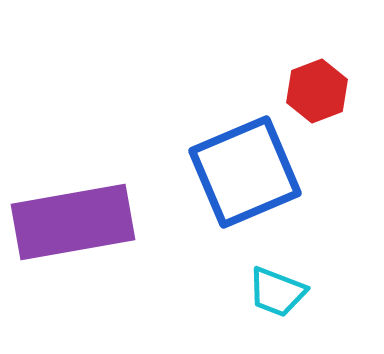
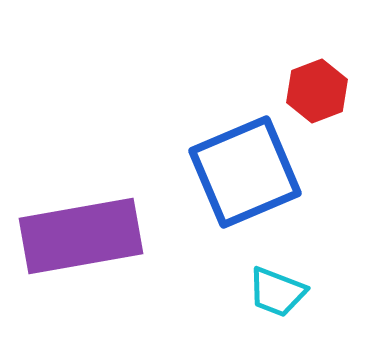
purple rectangle: moved 8 px right, 14 px down
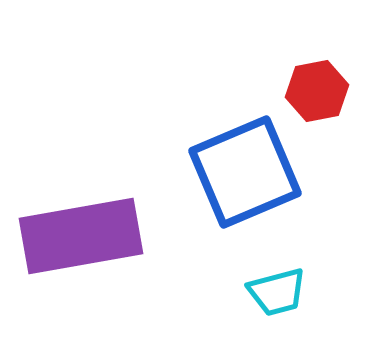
red hexagon: rotated 10 degrees clockwise
cyan trapezoid: rotated 36 degrees counterclockwise
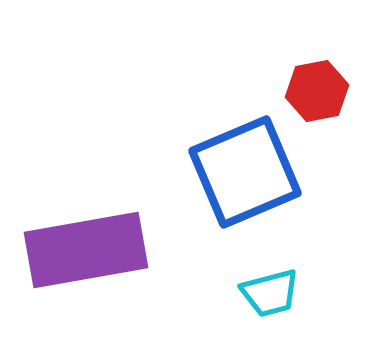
purple rectangle: moved 5 px right, 14 px down
cyan trapezoid: moved 7 px left, 1 px down
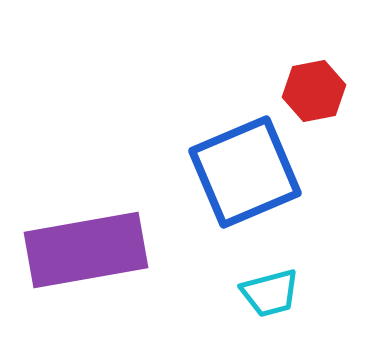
red hexagon: moved 3 px left
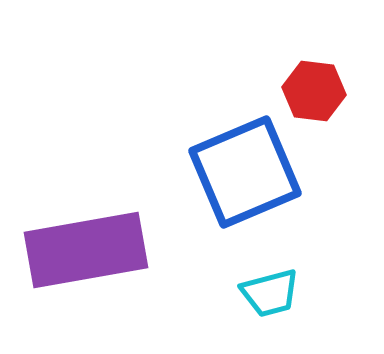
red hexagon: rotated 18 degrees clockwise
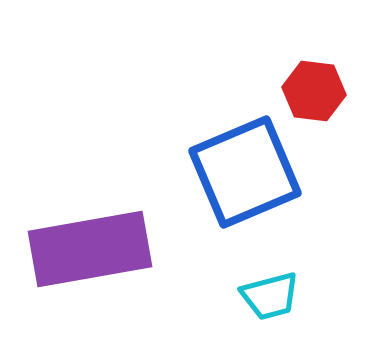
purple rectangle: moved 4 px right, 1 px up
cyan trapezoid: moved 3 px down
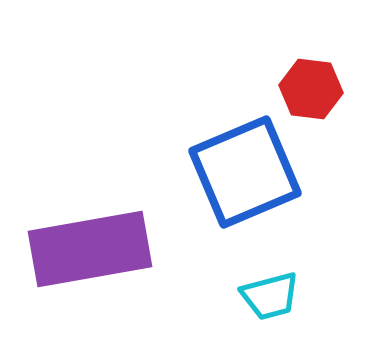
red hexagon: moved 3 px left, 2 px up
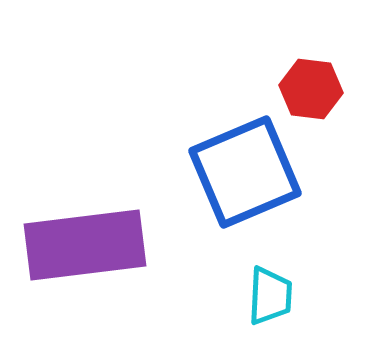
purple rectangle: moved 5 px left, 4 px up; rotated 3 degrees clockwise
cyan trapezoid: rotated 72 degrees counterclockwise
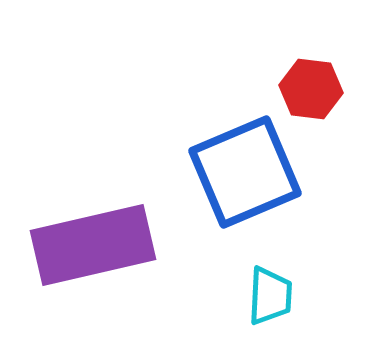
purple rectangle: moved 8 px right; rotated 6 degrees counterclockwise
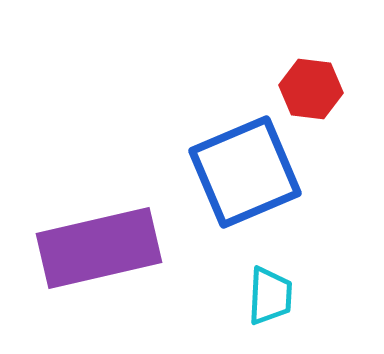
purple rectangle: moved 6 px right, 3 px down
